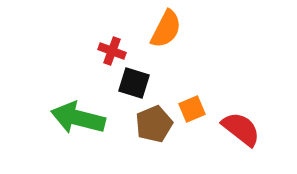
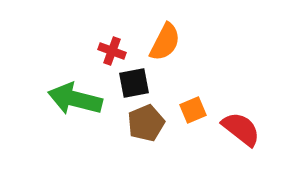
orange semicircle: moved 1 px left, 13 px down
black square: rotated 28 degrees counterclockwise
orange square: moved 1 px right, 1 px down
green arrow: moved 3 px left, 19 px up
brown pentagon: moved 8 px left, 1 px up
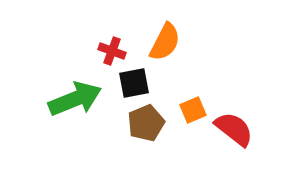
green arrow: rotated 144 degrees clockwise
red semicircle: moved 7 px left
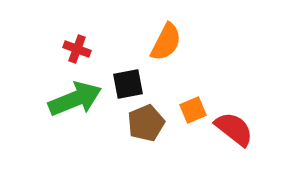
orange semicircle: moved 1 px right
red cross: moved 35 px left, 2 px up
black square: moved 6 px left, 1 px down
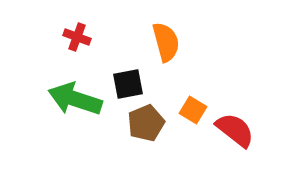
orange semicircle: rotated 42 degrees counterclockwise
red cross: moved 12 px up
green arrow: rotated 140 degrees counterclockwise
orange square: rotated 36 degrees counterclockwise
red semicircle: moved 1 px right, 1 px down
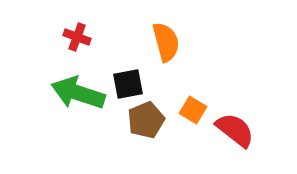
green arrow: moved 3 px right, 6 px up
brown pentagon: moved 3 px up
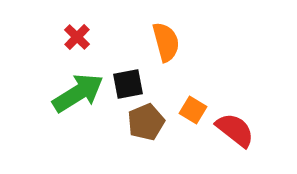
red cross: rotated 24 degrees clockwise
green arrow: rotated 130 degrees clockwise
brown pentagon: moved 2 px down
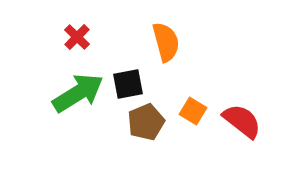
orange square: moved 1 px down
red semicircle: moved 7 px right, 9 px up
